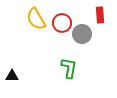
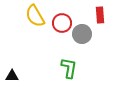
yellow semicircle: moved 1 px left, 3 px up
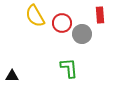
green L-shape: rotated 15 degrees counterclockwise
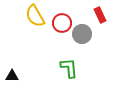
red rectangle: rotated 21 degrees counterclockwise
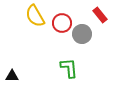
red rectangle: rotated 14 degrees counterclockwise
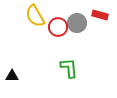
red rectangle: rotated 35 degrees counterclockwise
red circle: moved 4 px left, 4 px down
gray circle: moved 5 px left, 11 px up
